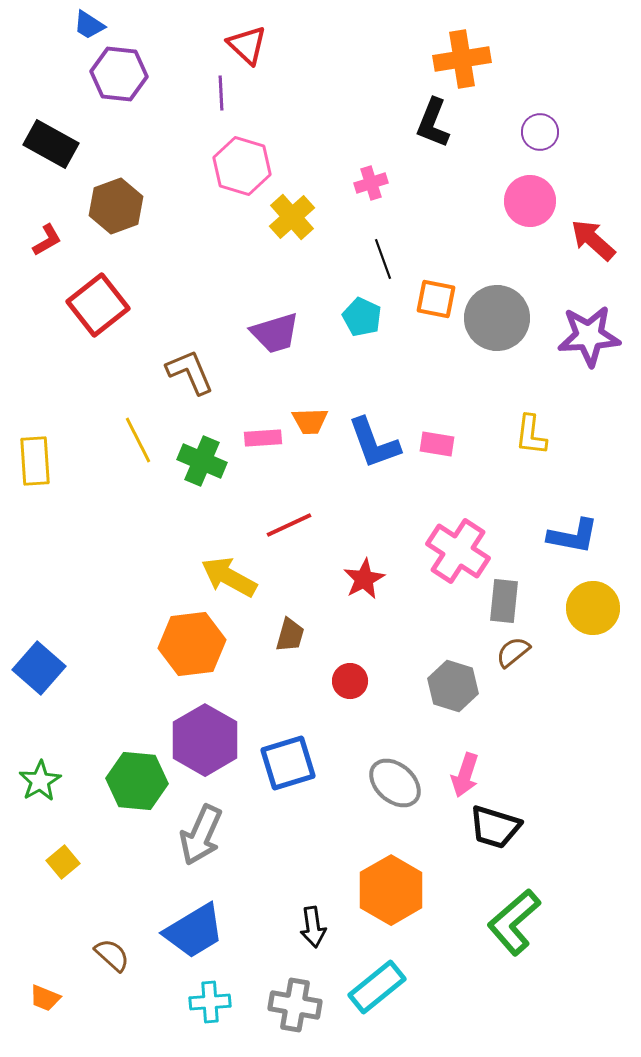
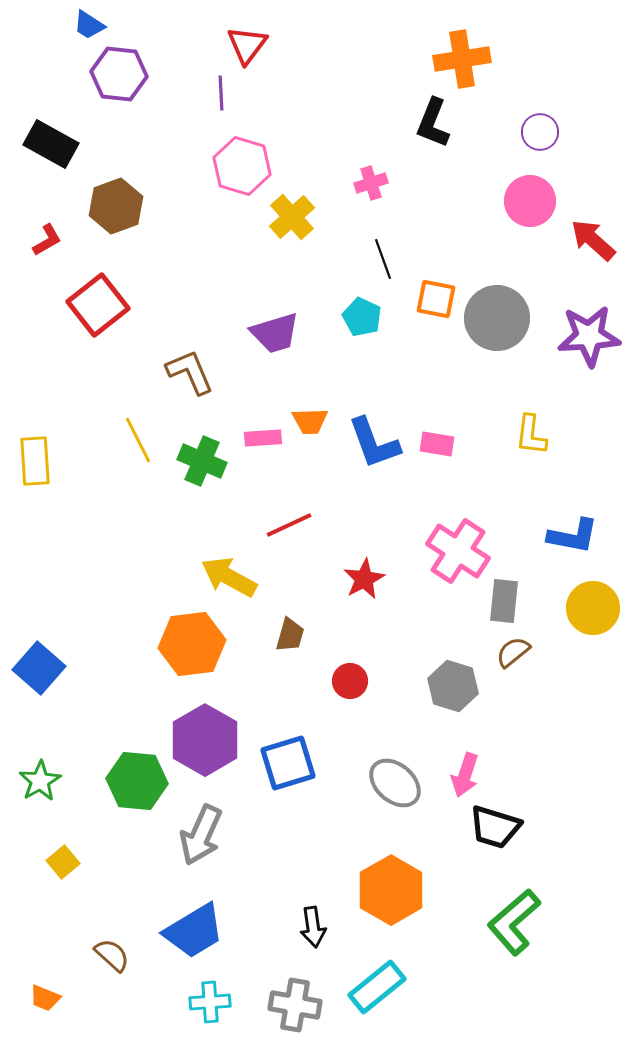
red triangle at (247, 45): rotated 24 degrees clockwise
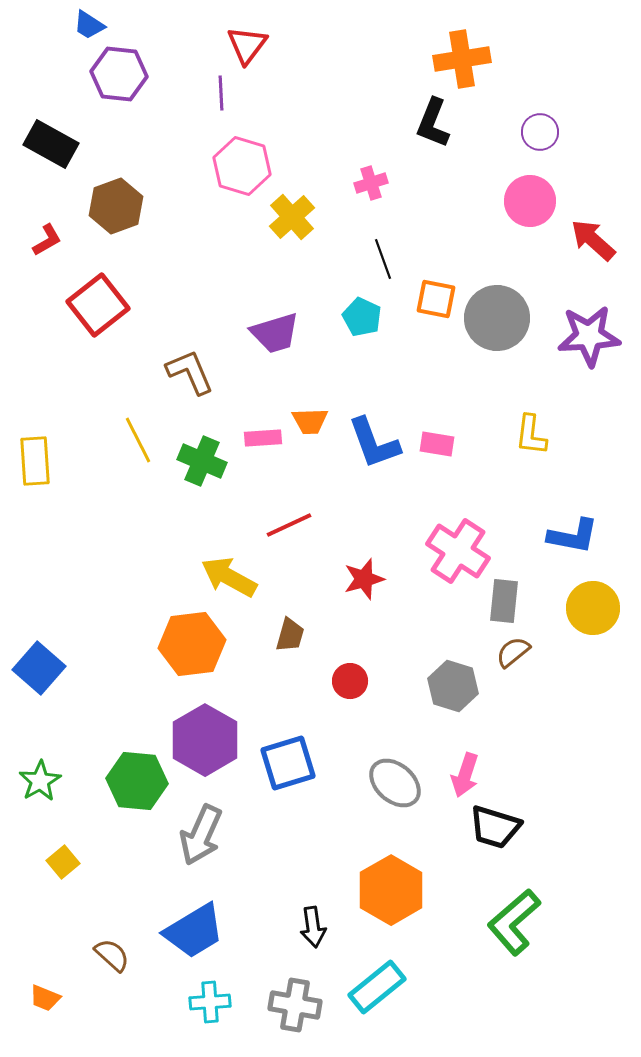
red star at (364, 579): rotated 12 degrees clockwise
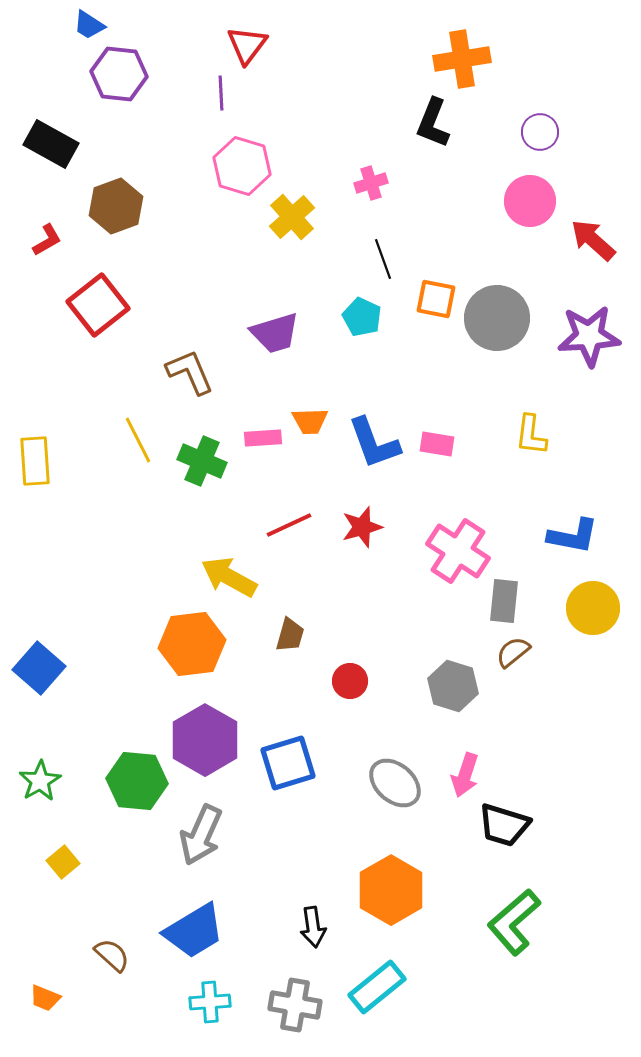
red star at (364, 579): moved 2 px left, 52 px up
black trapezoid at (495, 827): moved 9 px right, 2 px up
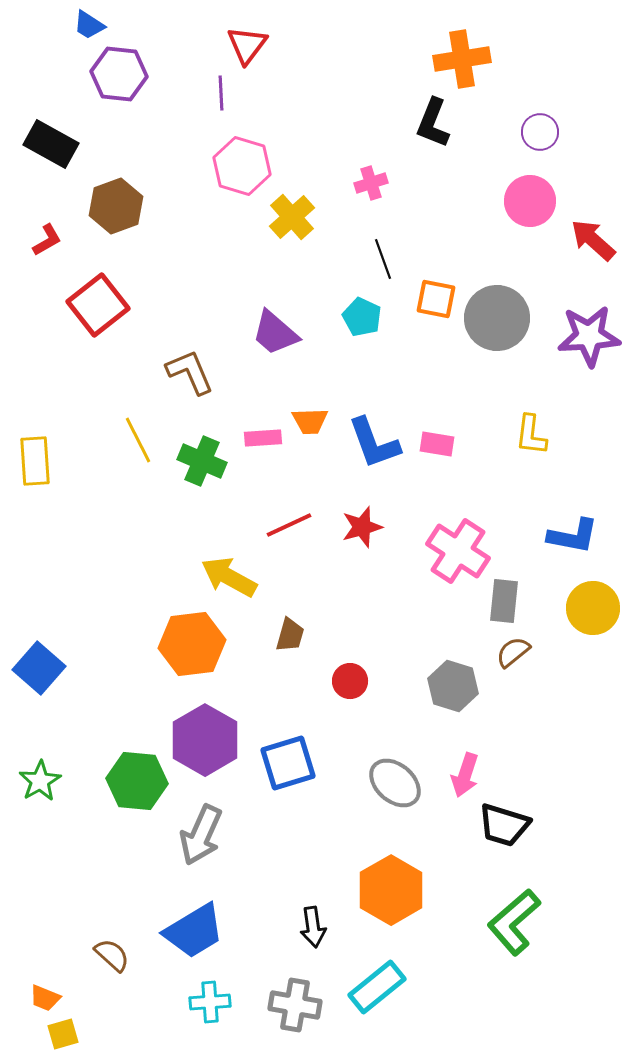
purple trapezoid at (275, 333): rotated 58 degrees clockwise
yellow square at (63, 862): moved 172 px down; rotated 24 degrees clockwise
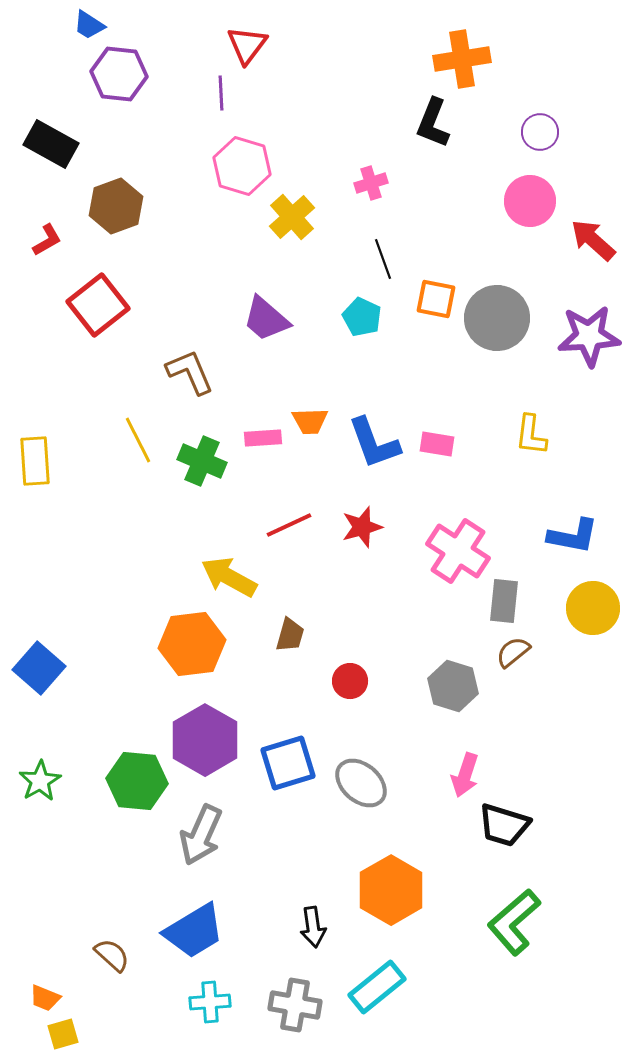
purple trapezoid at (275, 333): moved 9 px left, 14 px up
gray ellipse at (395, 783): moved 34 px left
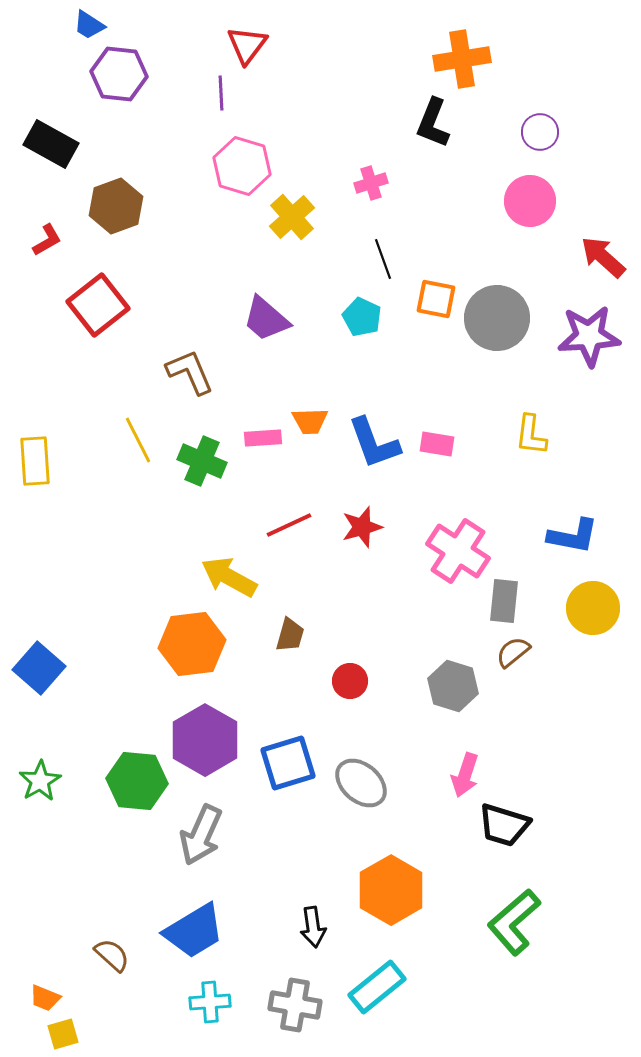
red arrow at (593, 240): moved 10 px right, 17 px down
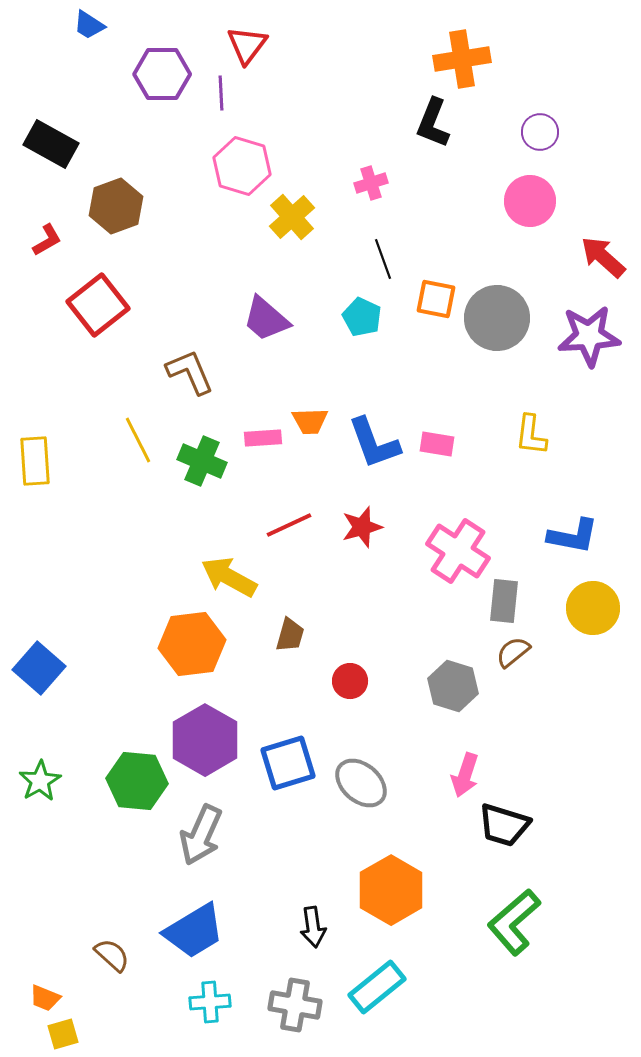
purple hexagon at (119, 74): moved 43 px right; rotated 6 degrees counterclockwise
